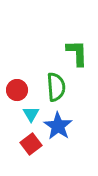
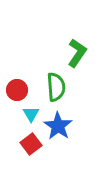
green L-shape: rotated 36 degrees clockwise
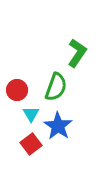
green semicircle: rotated 24 degrees clockwise
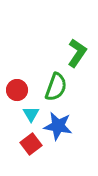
blue star: rotated 24 degrees counterclockwise
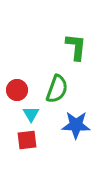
green L-shape: moved 1 px left, 6 px up; rotated 28 degrees counterclockwise
green semicircle: moved 1 px right, 2 px down
blue star: moved 18 px right, 1 px up; rotated 8 degrees counterclockwise
red square: moved 4 px left, 4 px up; rotated 30 degrees clockwise
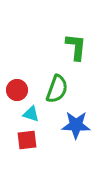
cyan triangle: rotated 42 degrees counterclockwise
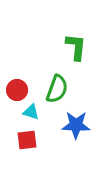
cyan triangle: moved 2 px up
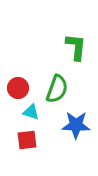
red circle: moved 1 px right, 2 px up
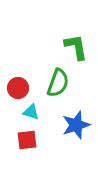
green L-shape: rotated 16 degrees counterclockwise
green semicircle: moved 1 px right, 6 px up
blue star: rotated 20 degrees counterclockwise
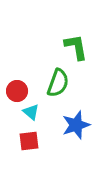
red circle: moved 1 px left, 3 px down
cyan triangle: rotated 24 degrees clockwise
red square: moved 2 px right, 1 px down
